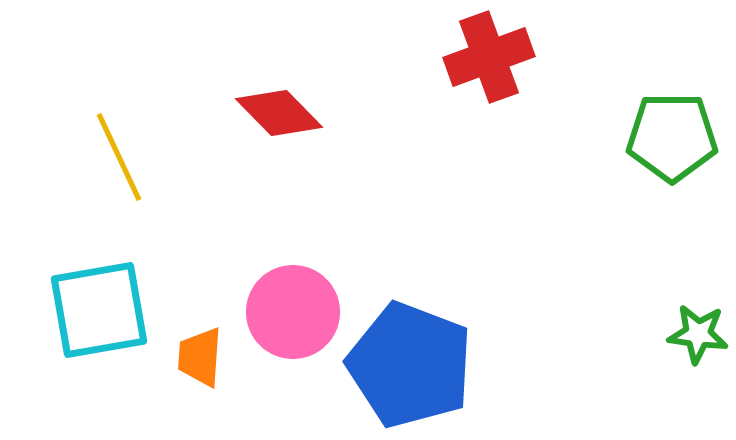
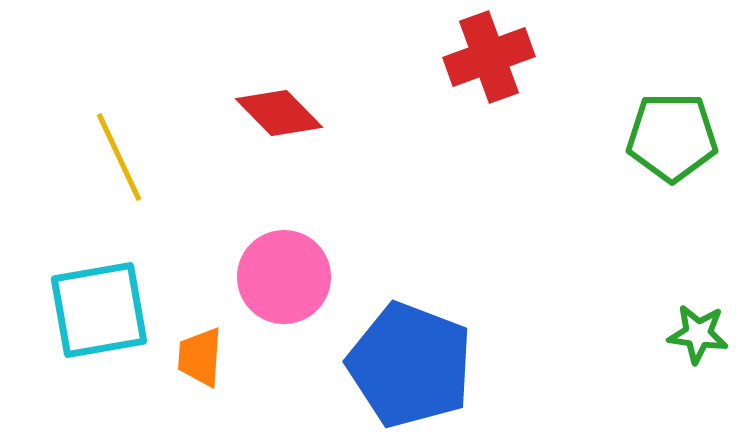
pink circle: moved 9 px left, 35 px up
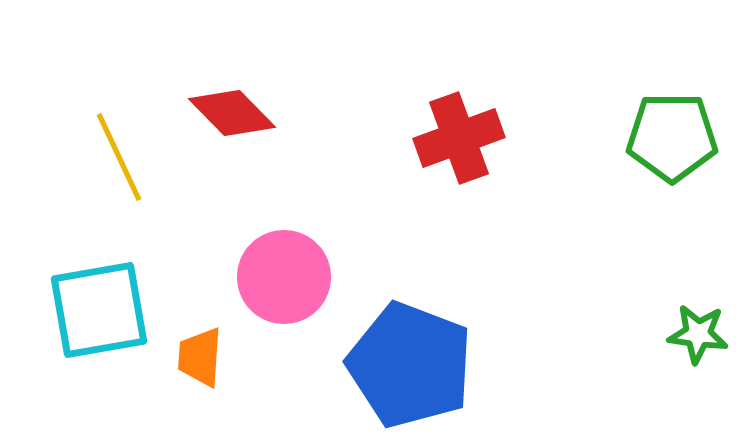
red cross: moved 30 px left, 81 px down
red diamond: moved 47 px left
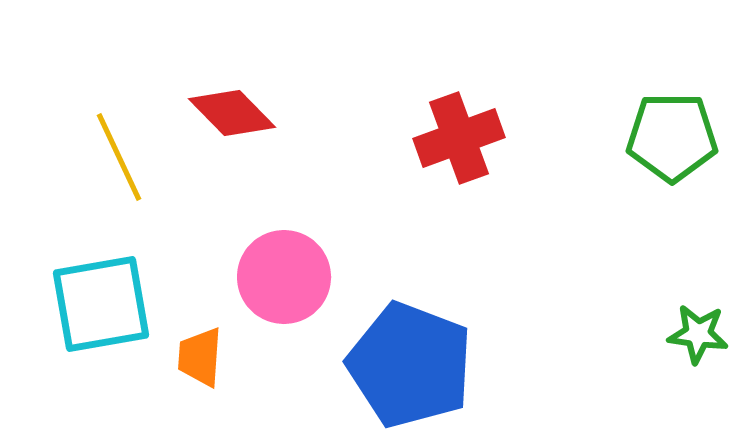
cyan square: moved 2 px right, 6 px up
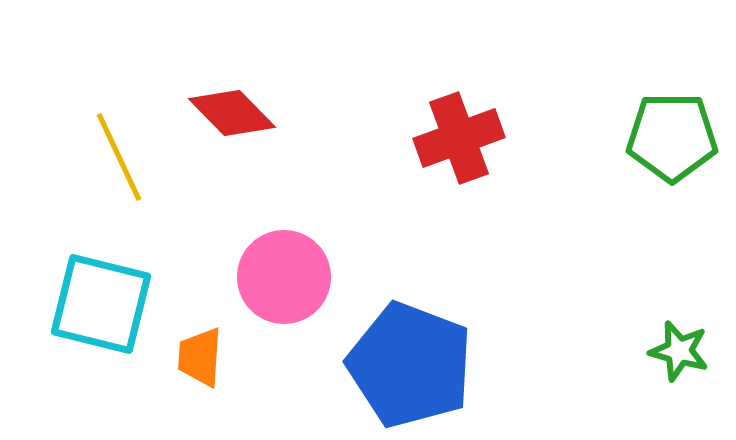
cyan square: rotated 24 degrees clockwise
green star: moved 19 px left, 17 px down; rotated 8 degrees clockwise
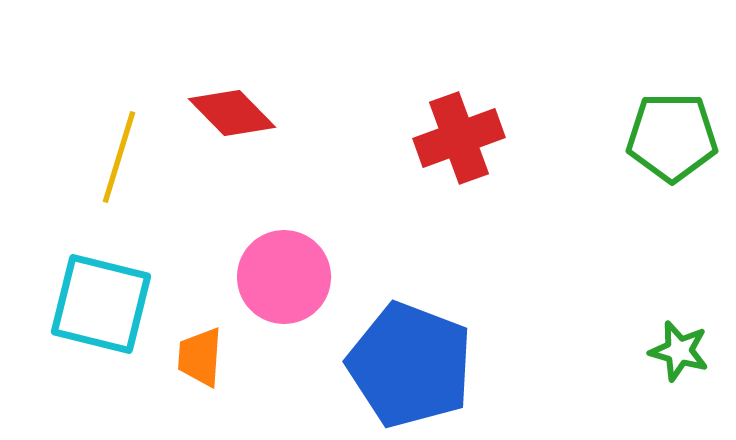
yellow line: rotated 42 degrees clockwise
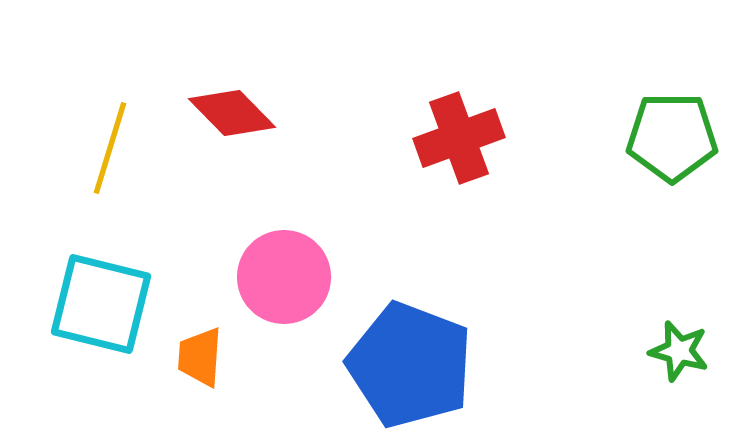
yellow line: moved 9 px left, 9 px up
